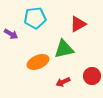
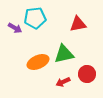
red triangle: rotated 18 degrees clockwise
purple arrow: moved 4 px right, 6 px up
green triangle: moved 5 px down
red circle: moved 5 px left, 2 px up
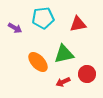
cyan pentagon: moved 8 px right
orange ellipse: rotated 70 degrees clockwise
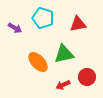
cyan pentagon: rotated 25 degrees clockwise
red circle: moved 3 px down
red arrow: moved 3 px down
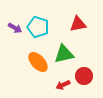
cyan pentagon: moved 5 px left, 9 px down
red circle: moved 3 px left, 1 px up
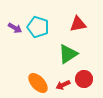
green triangle: moved 4 px right; rotated 20 degrees counterclockwise
orange ellipse: moved 21 px down
red circle: moved 3 px down
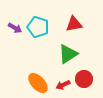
red triangle: moved 4 px left
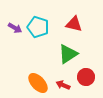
red triangle: rotated 24 degrees clockwise
red circle: moved 2 px right, 2 px up
red arrow: rotated 48 degrees clockwise
